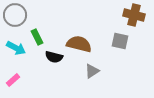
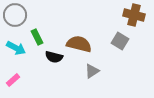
gray square: rotated 18 degrees clockwise
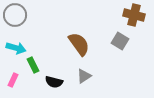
green rectangle: moved 4 px left, 28 px down
brown semicircle: rotated 40 degrees clockwise
cyan arrow: rotated 12 degrees counterclockwise
black semicircle: moved 25 px down
gray triangle: moved 8 px left, 5 px down
pink rectangle: rotated 24 degrees counterclockwise
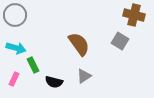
pink rectangle: moved 1 px right, 1 px up
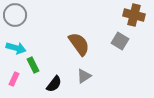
black semicircle: moved 2 px down; rotated 66 degrees counterclockwise
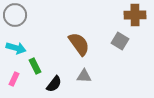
brown cross: moved 1 px right; rotated 15 degrees counterclockwise
green rectangle: moved 2 px right, 1 px down
gray triangle: rotated 35 degrees clockwise
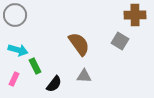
cyan arrow: moved 2 px right, 2 px down
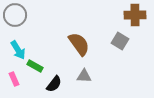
cyan arrow: rotated 42 degrees clockwise
green rectangle: rotated 35 degrees counterclockwise
pink rectangle: rotated 48 degrees counterclockwise
